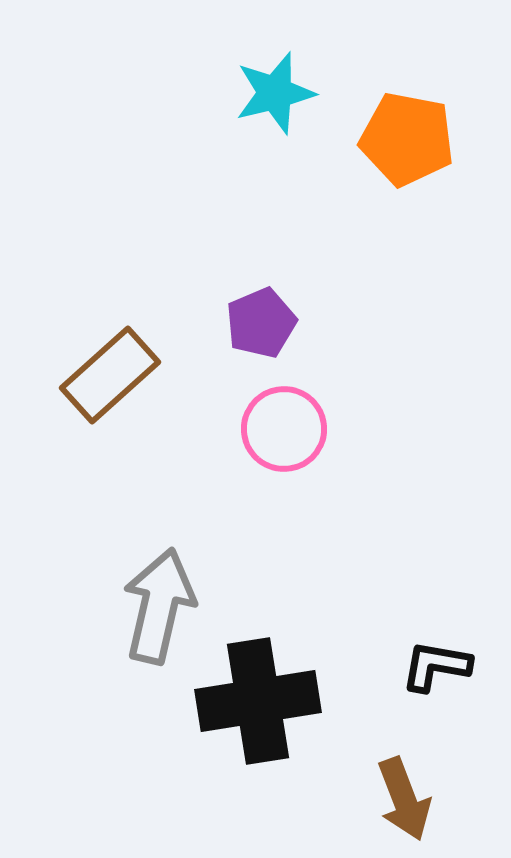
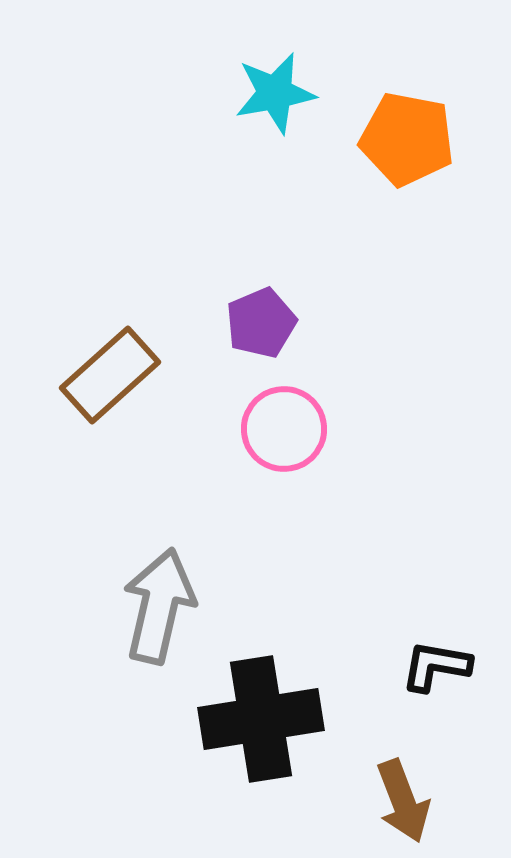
cyan star: rotated 4 degrees clockwise
black cross: moved 3 px right, 18 px down
brown arrow: moved 1 px left, 2 px down
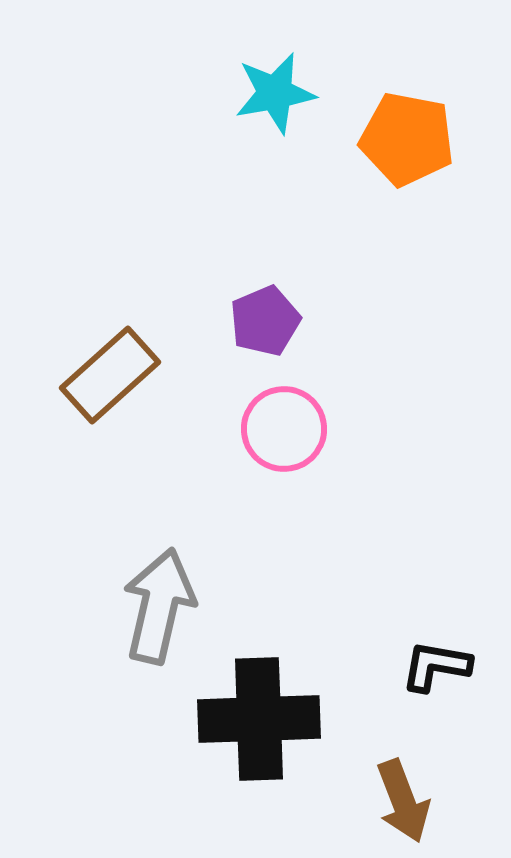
purple pentagon: moved 4 px right, 2 px up
black cross: moved 2 px left; rotated 7 degrees clockwise
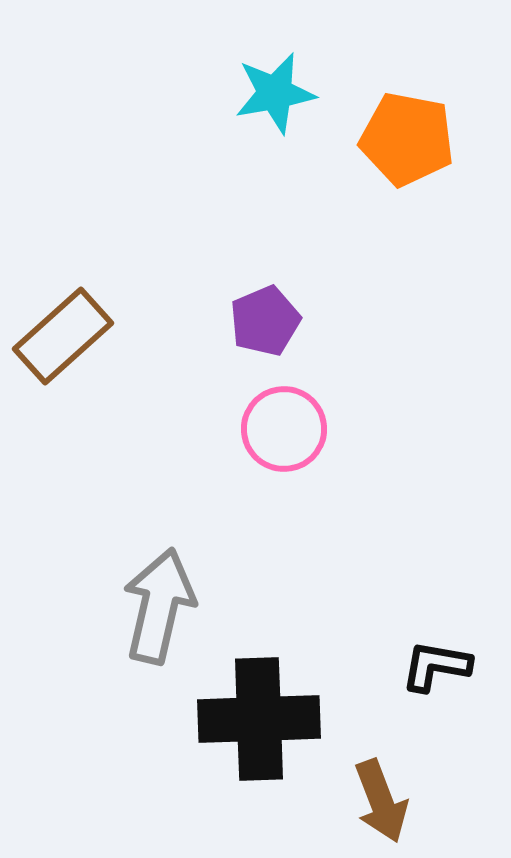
brown rectangle: moved 47 px left, 39 px up
brown arrow: moved 22 px left
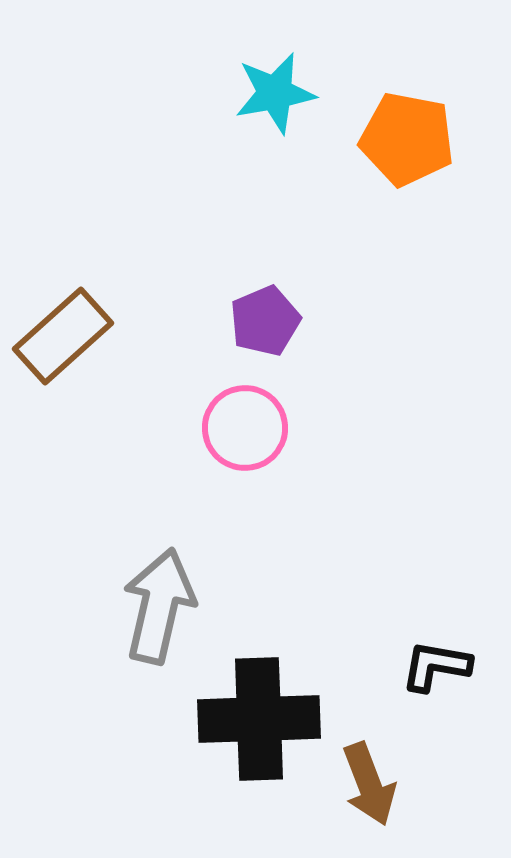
pink circle: moved 39 px left, 1 px up
brown arrow: moved 12 px left, 17 px up
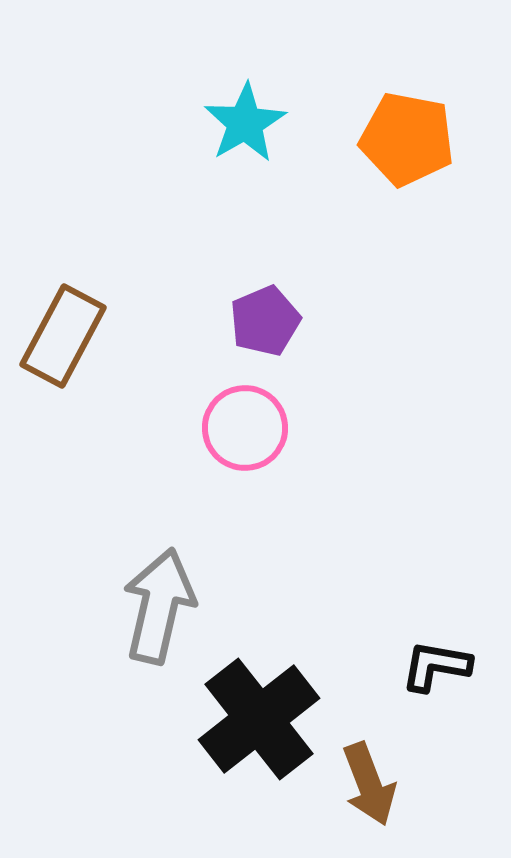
cyan star: moved 30 px left, 30 px down; rotated 20 degrees counterclockwise
brown rectangle: rotated 20 degrees counterclockwise
black cross: rotated 36 degrees counterclockwise
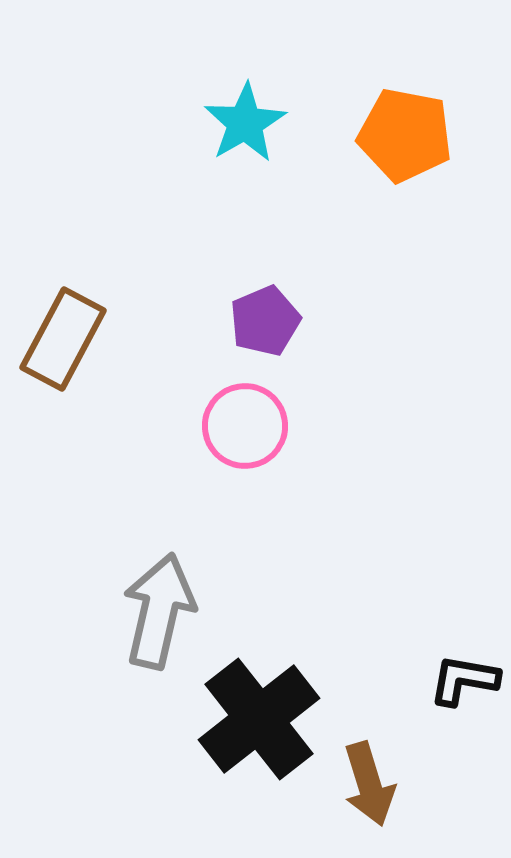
orange pentagon: moved 2 px left, 4 px up
brown rectangle: moved 3 px down
pink circle: moved 2 px up
gray arrow: moved 5 px down
black L-shape: moved 28 px right, 14 px down
brown arrow: rotated 4 degrees clockwise
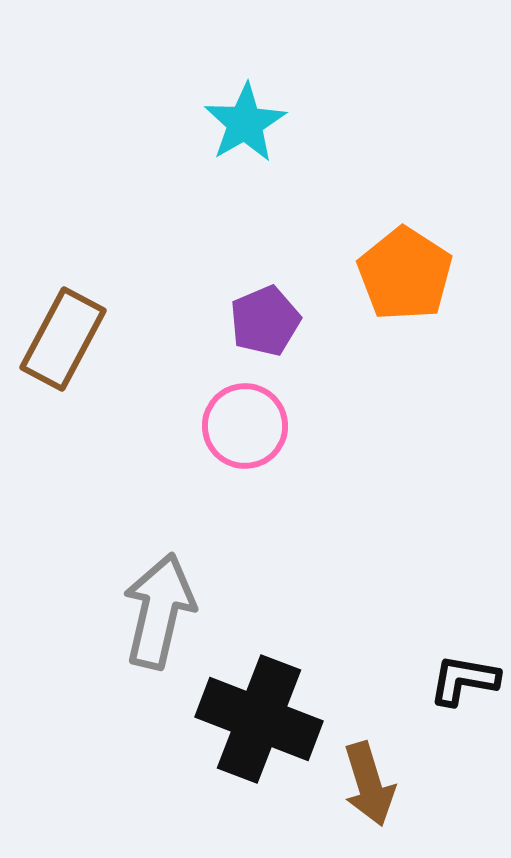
orange pentagon: moved 139 px down; rotated 22 degrees clockwise
black cross: rotated 31 degrees counterclockwise
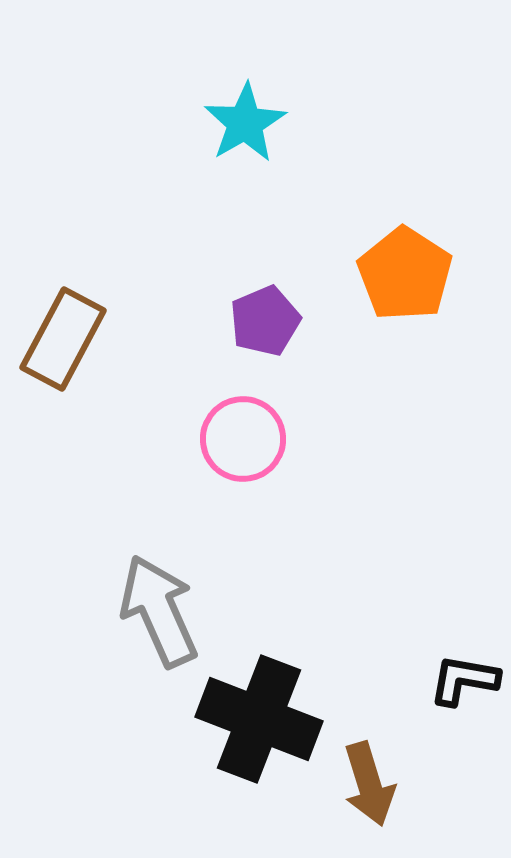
pink circle: moved 2 px left, 13 px down
gray arrow: rotated 37 degrees counterclockwise
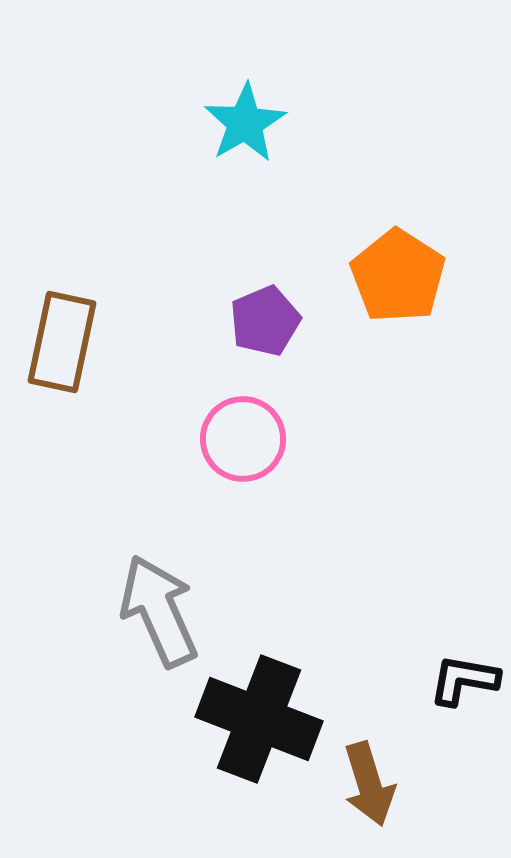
orange pentagon: moved 7 px left, 2 px down
brown rectangle: moved 1 px left, 3 px down; rotated 16 degrees counterclockwise
